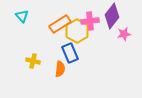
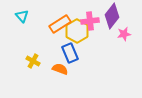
yellow cross: rotated 16 degrees clockwise
orange semicircle: rotated 77 degrees counterclockwise
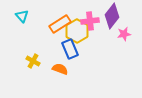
blue rectangle: moved 4 px up
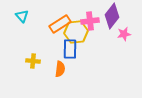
yellow hexagon: moved 1 px left, 1 px down; rotated 25 degrees clockwise
blue rectangle: rotated 24 degrees clockwise
yellow cross: rotated 24 degrees counterclockwise
orange semicircle: rotated 77 degrees clockwise
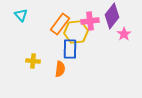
cyan triangle: moved 1 px left, 1 px up
orange rectangle: rotated 20 degrees counterclockwise
pink star: rotated 24 degrees counterclockwise
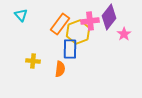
purple diamond: moved 3 px left, 1 px down
yellow hexagon: moved 2 px right; rotated 15 degrees counterclockwise
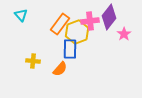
yellow hexagon: moved 1 px left
orange semicircle: rotated 35 degrees clockwise
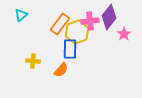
cyan triangle: rotated 32 degrees clockwise
orange semicircle: moved 1 px right, 1 px down
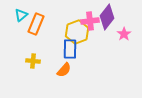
purple diamond: moved 2 px left
orange rectangle: moved 24 px left; rotated 15 degrees counterclockwise
orange semicircle: moved 3 px right
